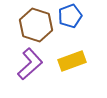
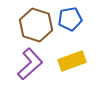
blue pentagon: moved 3 px down; rotated 10 degrees clockwise
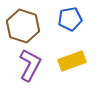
brown hexagon: moved 13 px left, 1 px down
purple L-shape: moved 1 px down; rotated 20 degrees counterclockwise
